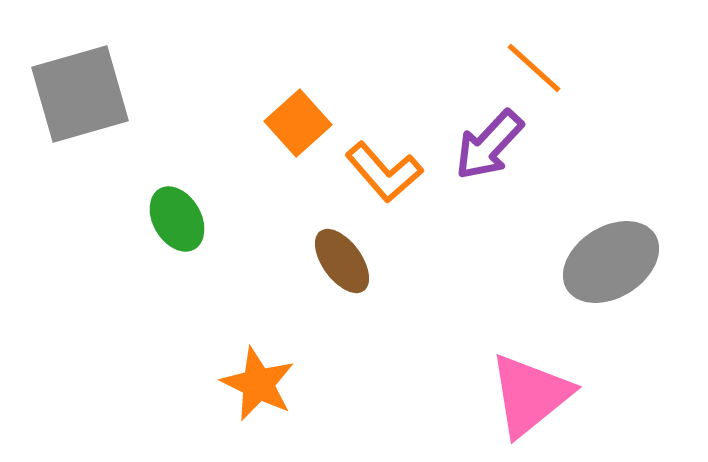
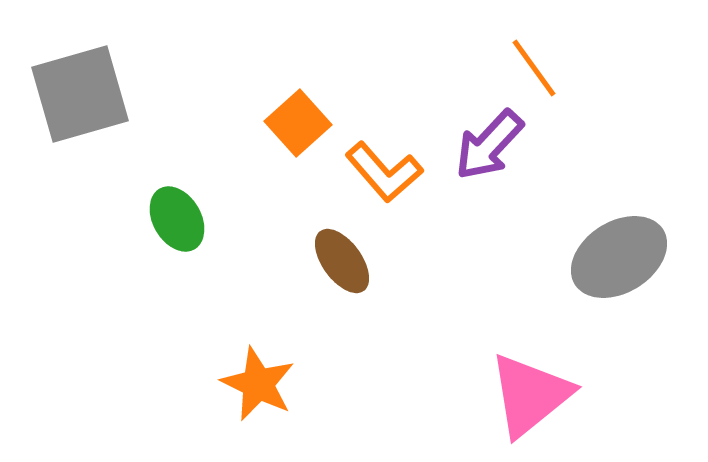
orange line: rotated 12 degrees clockwise
gray ellipse: moved 8 px right, 5 px up
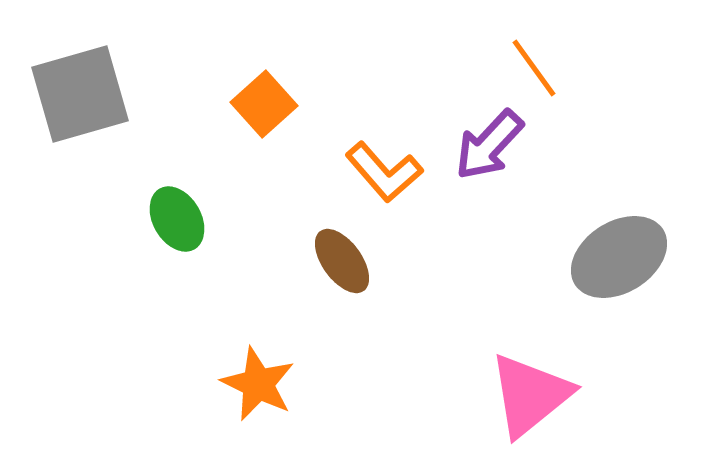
orange square: moved 34 px left, 19 px up
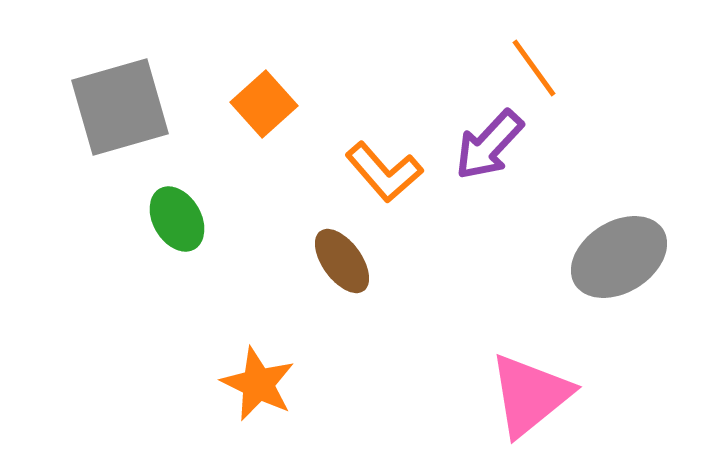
gray square: moved 40 px right, 13 px down
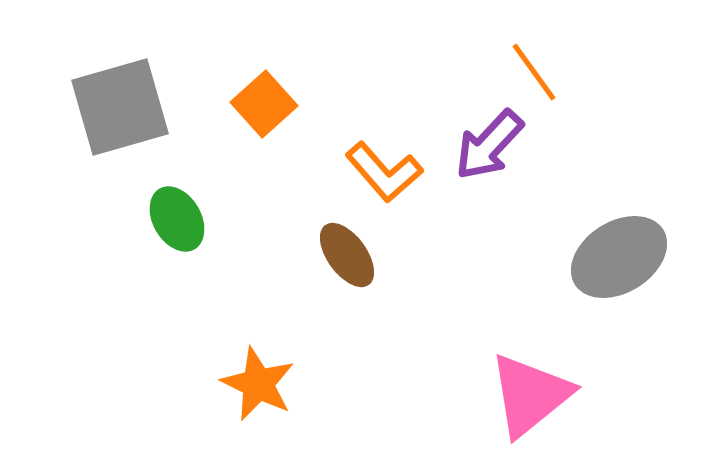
orange line: moved 4 px down
brown ellipse: moved 5 px right, 6 px up
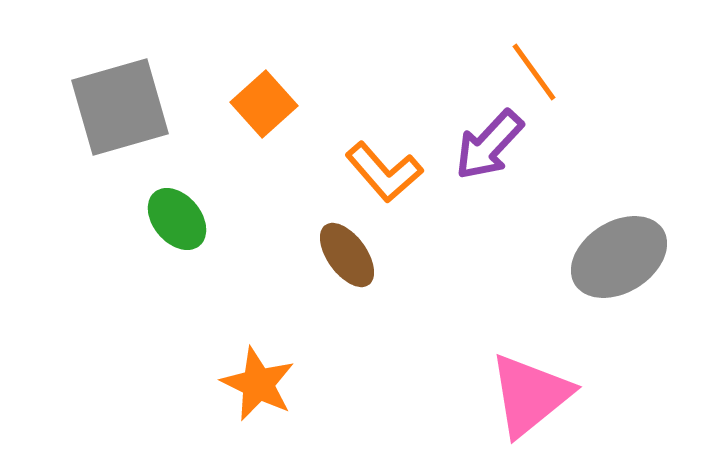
green ellipse: rotated 10 degrees counterclockwise
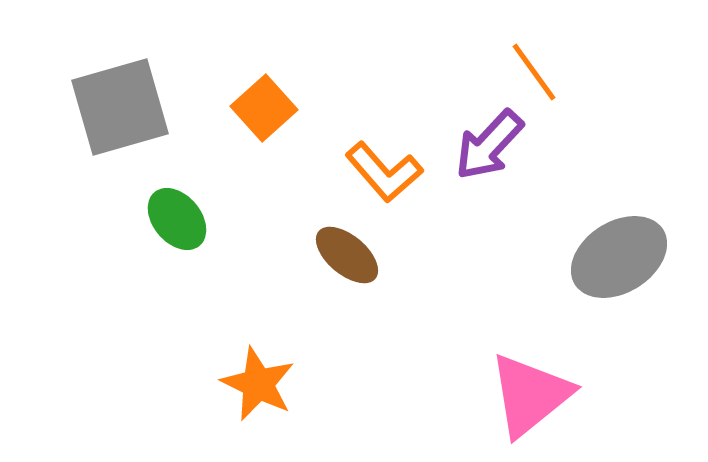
orange square: moved 4 px down
brown ellipse: rotated 14 degrees counterclockwise
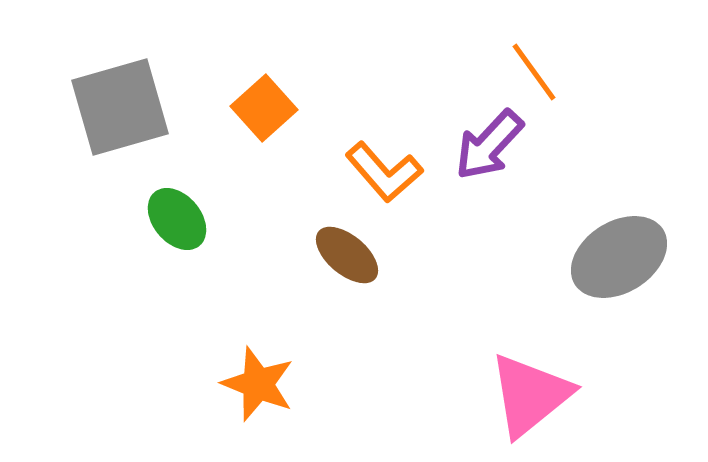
orange star: rotated 4 degrees counterclockwise
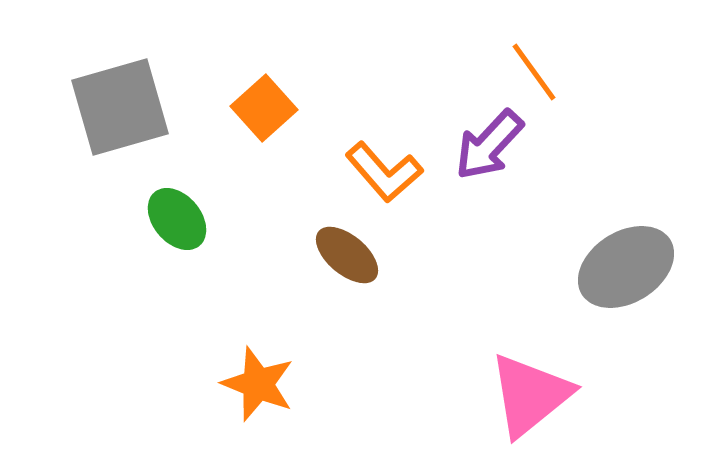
gray ellipse: moved 7 px right, 10 px down
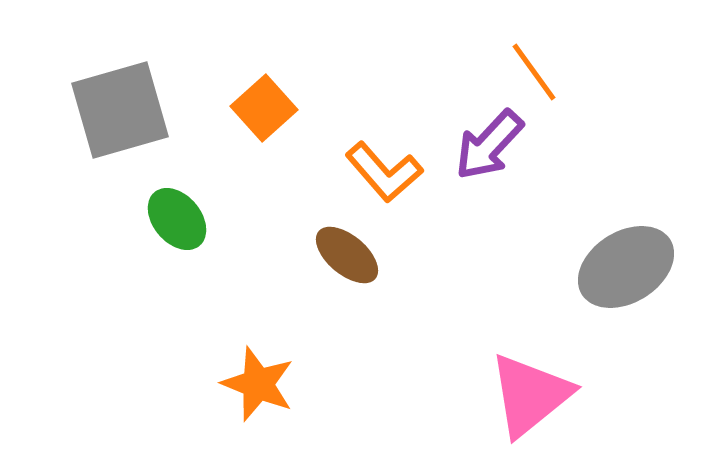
gray square: moved 3 px down
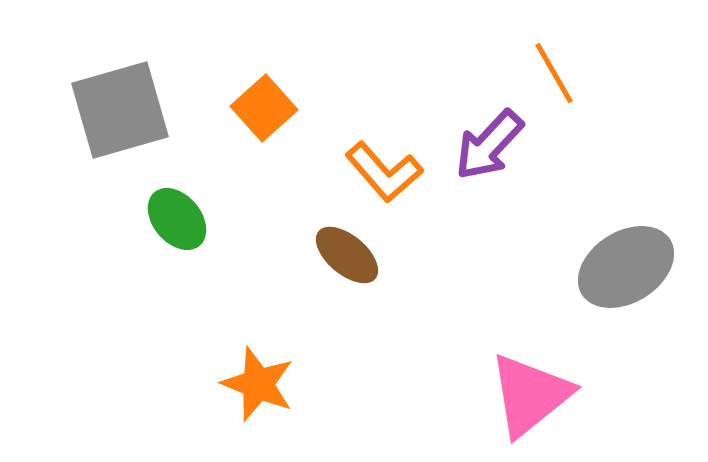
orange line: moved 20 px right, 1 px down; rotated 6 degrees clockwise
